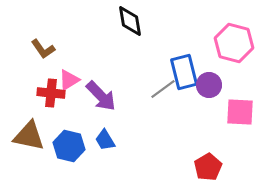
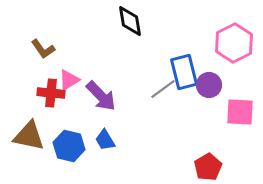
pink hexagon: rotated 18 degrees clockwise
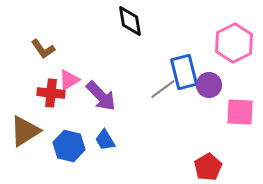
brown triangle: moved 4 px left, 5 px up; rotated 44 degrees counterclockwise
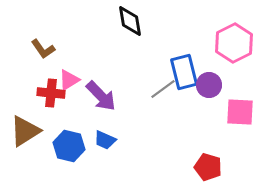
blue trapezoid: rotated 35 degrees counterclockwise
red pentagon: rotated 24 degrees counterclockwise
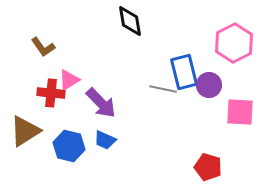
brown L-shape: moved 2 px up
gray line: rotated 48 degrees clockwise
purple arrow: moved 7 px down
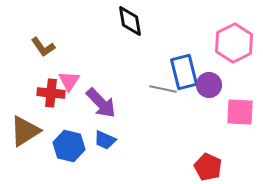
pink triangle: moved 1 px down; rotated 25 degrees counterclockwise
red pentagon: rotated 8 degrees clockwise
